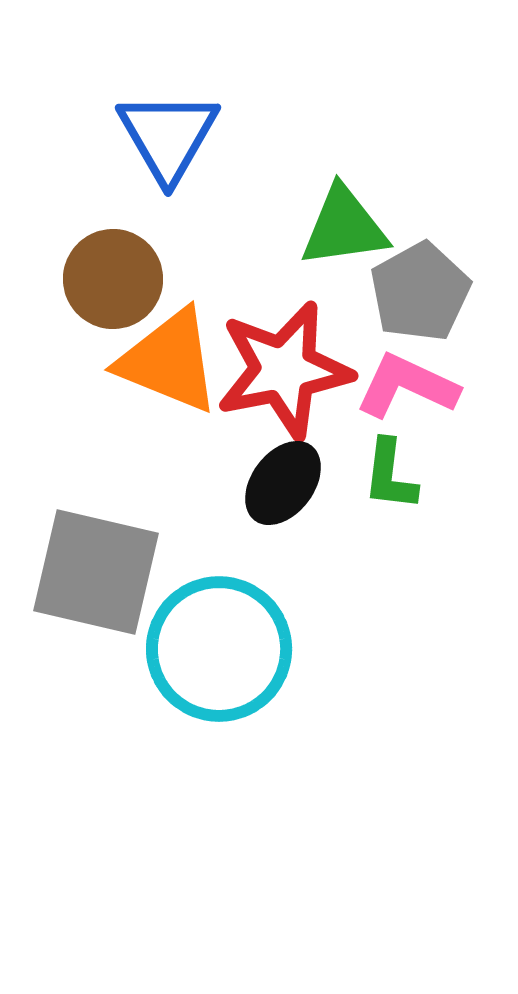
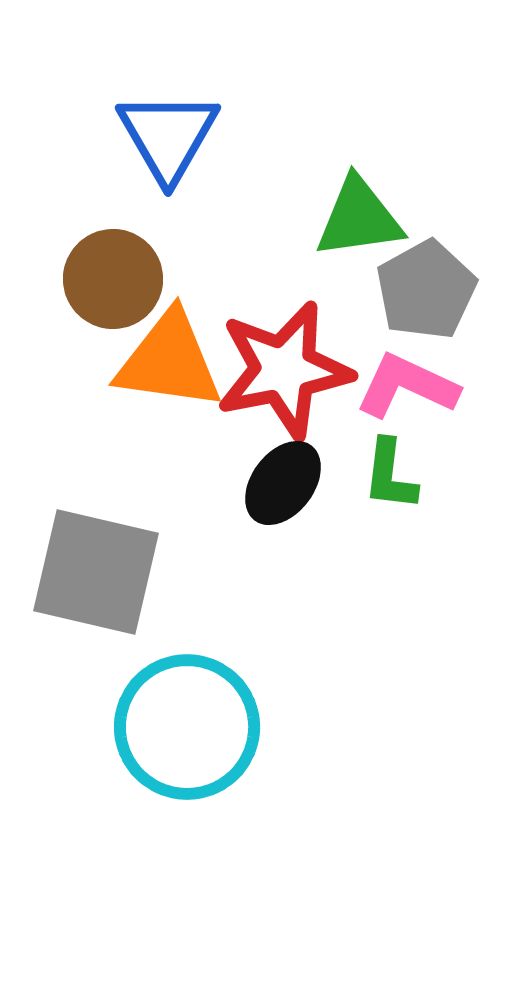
green triangle: moved 15 px right, 9 px up
gray pentagon: moved 6 px right, 2 px up
orange triangle: rotated 14 degrees counterclockwise
cyan circle: moved 32 px left, 78 px down
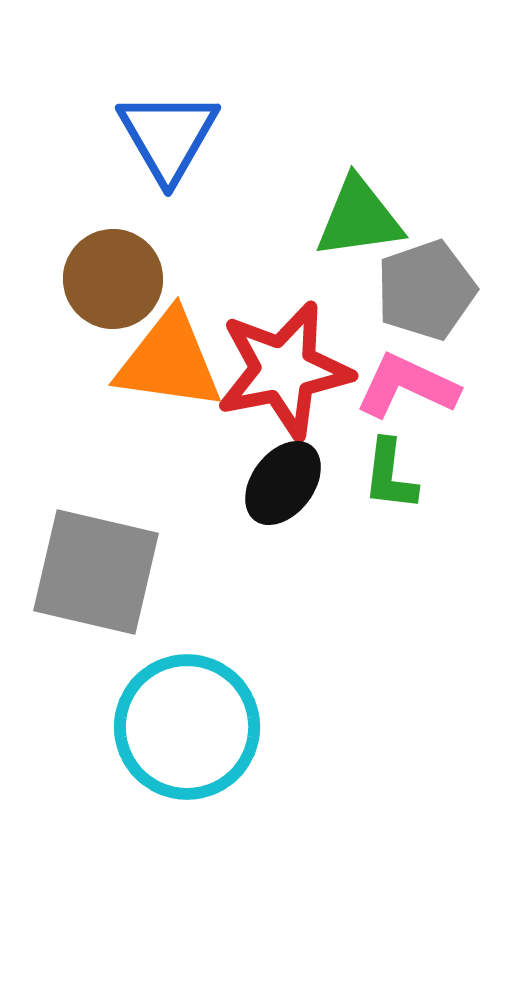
gray pentagon: rotated 10 degrees clockwise
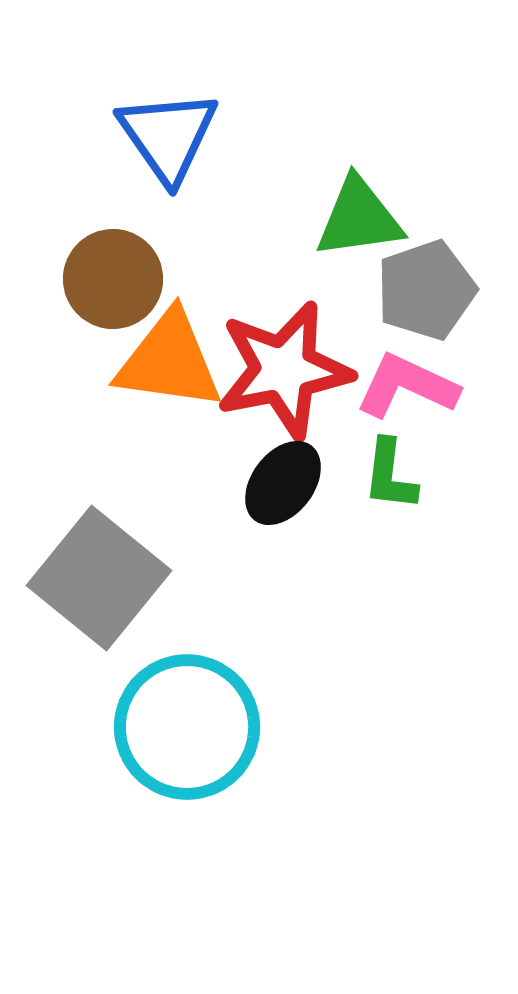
blue triangle: rotated 5 degrees counterclockwise
gray square: moved 3 px right, 6 px down; rotated 26 degrees clockwise
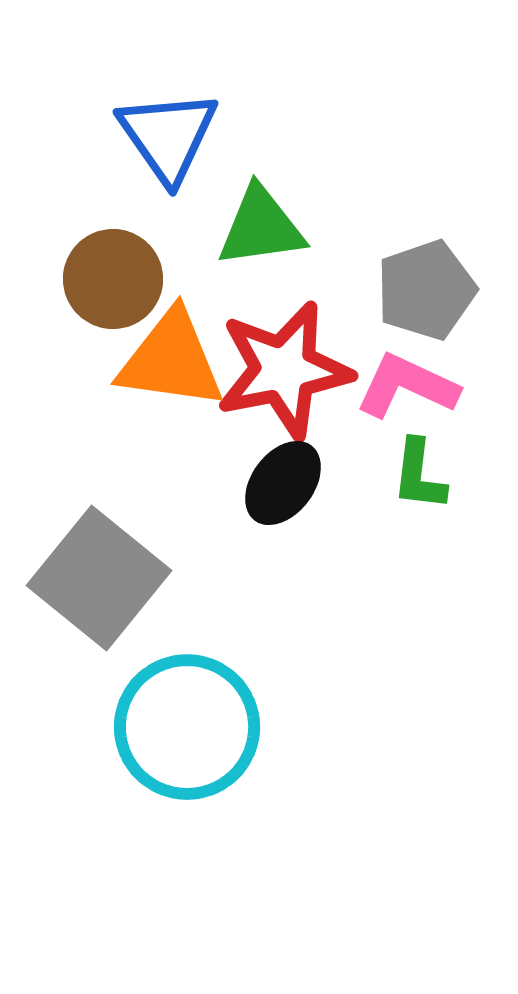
green triangle: moved 98 px left, 9 px down
orange triangle: moved 2 px right, 1 px up
green L-shape: moved 29 px right
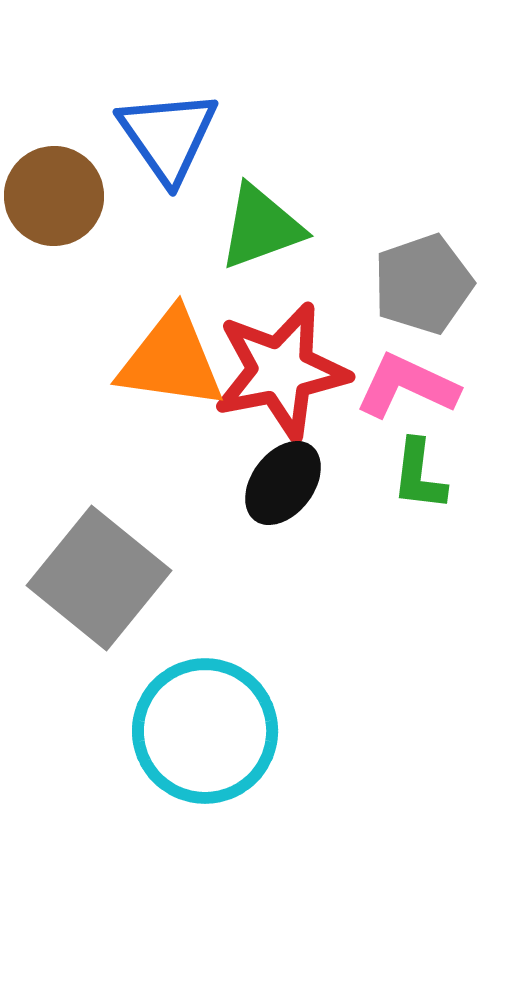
green triangle: rotated 12 degrees counterclockwise
brown circle: moved 59 px left, 83 px up
gray pentagon: moved 3 px left, 6 px up
red star: moved 3 px left, 1 px down
cyan circle: moved 18 px right, 4 px down
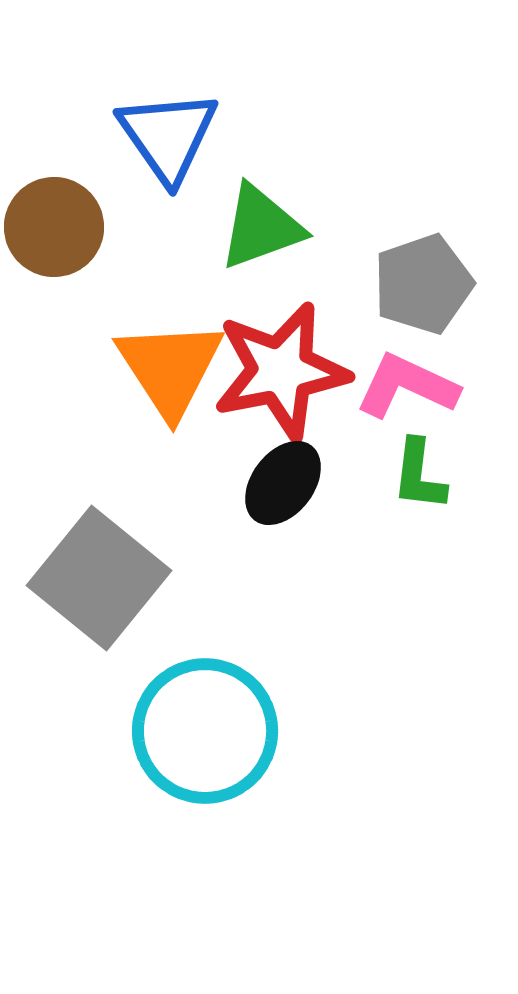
brown circle: moved 31 px down
orange triangle: moved 1 px left, 8 px down; rotated 49 degrees clockwise
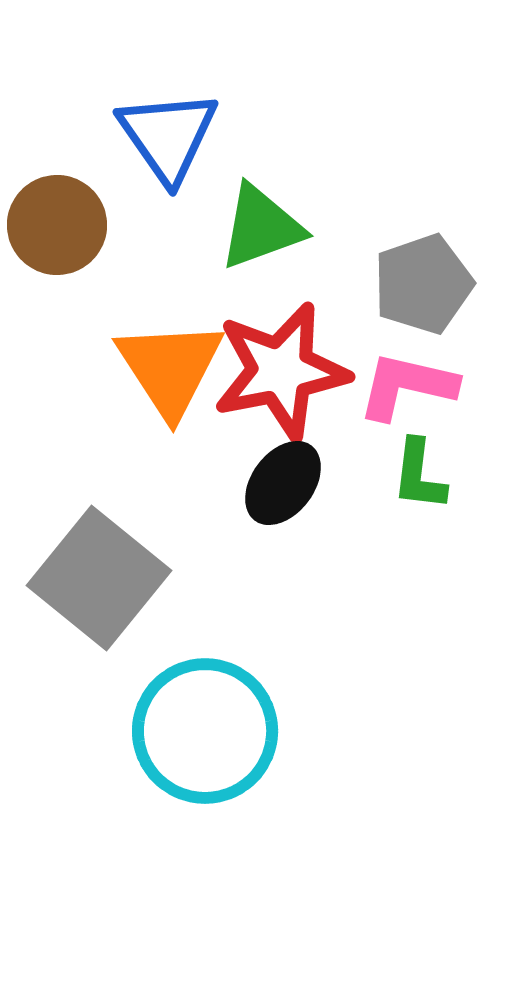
brown circle: moved 3 px right, 2 px up
pink L-shape: rotated 12 degrees counterclockwise
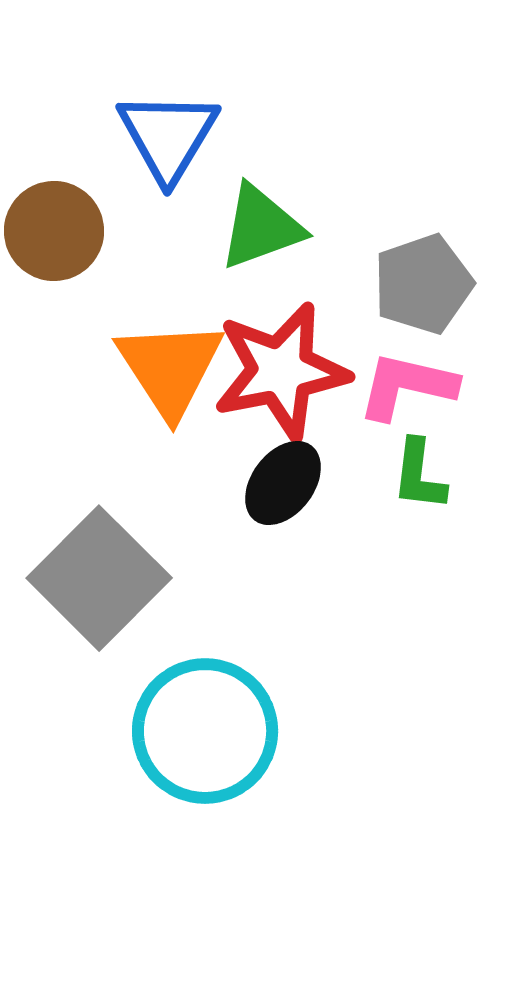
blue triangle: rotated 6 degrees clockwise
brown circle: moved 3 px left, 6 px down
gray square: rotated 6 degrees clockwise
